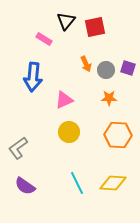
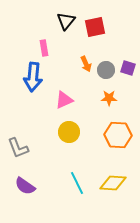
pink rectangle: moved 9 px down; rotated 49 degrees clockwise
gray L-shape: rotated 75 degrees counterclockwise
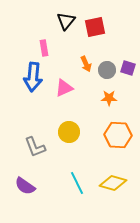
gray circle: moved 1 px right
pink triangle: moved 12 px up
gray L-shape: moved 17 px right, 1 px up
yellow diamond: rotated 12 degrees clockwise
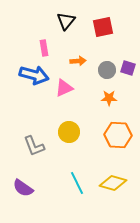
red square: moved 8 px right
orange arrow: moved 8 px left, 3 px up; rotated 70 degrees counterclockwise
blue arrow: moved 1 px right, 2 px up; rotated 80 degrees counterclockwise
gray L-shape: moved 1 px left, 1 px up
purple semicircle: moved 2 px left, 2 px down
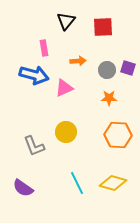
red square: rotated 10 degrees clockwise
yellow circle: moved 3 px left
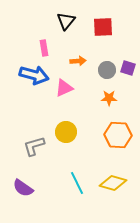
gray L-shape: rotated 95 degrees clockwise
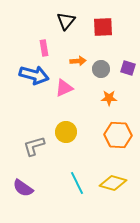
gray circle: moved 6 px left, 1 px up
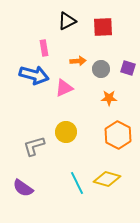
black triangle: moved 1 px right; rotated 24 degrees clockwise
orange hexagon: rotated 24 degrees clockwise
yellow diamond: moved 6 px left, 4 px up
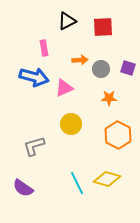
orange arrow: moved 2 px right, 1 px up
blue arrow: moved 2 px down
yellow circle: moved 5 px right, 8 px up
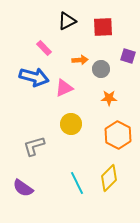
pink rectangle: rotated 35 degrees counterclockwise
purple square: moved 12 px up
yellow diamond: moved 2 px right, 1 px up; rotated 60 degrees counterclockwise
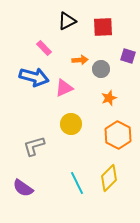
orange star: rotated 21 degrees counterclockwise
